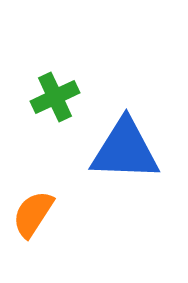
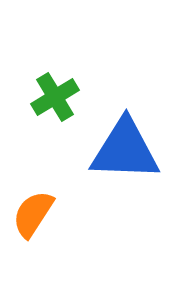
green cross: rotated 6 degrees counterclockwise
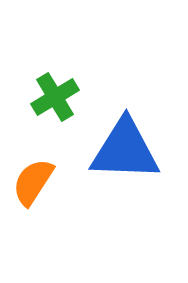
orange semicircle: moved 32 px up
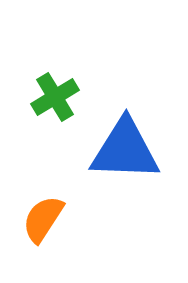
orange semicircle: moved 10 px right, 37 px down
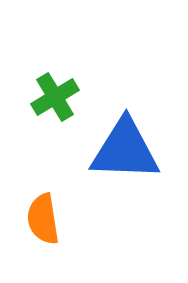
orange semicircle: rotated 42 degrees counterclockwise
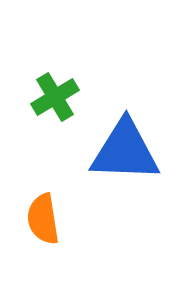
blue triangle: moved 1 px down
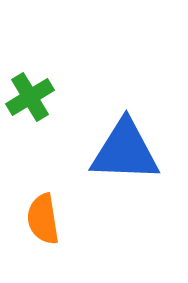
green cross: moved 25 px left
